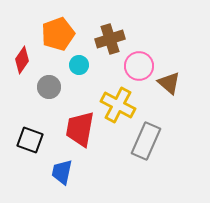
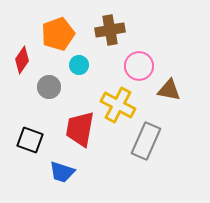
brown cross: moved 9 px up; rotated 8 degrees clockwise
brown triangle: moved 7 px down; rotated 30 degrees counterclockwise
blue trapezoid: rotated 84 degrees counterclockwise
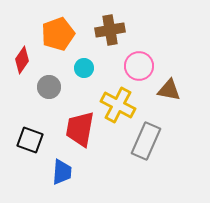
cyan circle: moved 5 px right, 3 px down
blue trapezoid: rotated 104 degrees counterclockwise
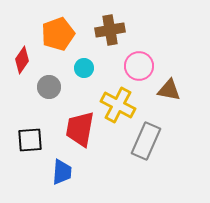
black square: rotated 24 degrees counterclockwise
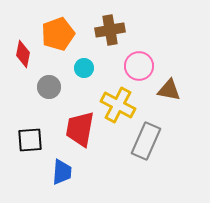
red diamond: moved 1 px right, 6 px up; rotated 24 degrees counterclockwise
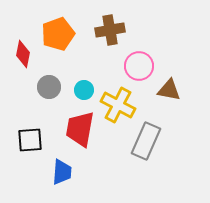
cyan circle: moved 22 px down
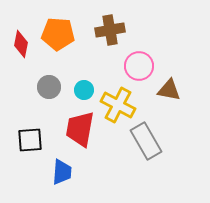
orange pentagon: rotated 24 degrees clockwise
red diamond: moved 2 px left, 10 px up
gray rectangle: rotated 54 degrees counterclockwise
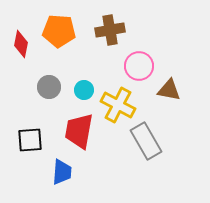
orange pentagon: moved 1 px right, 3 px up
red trapezoid: moved 1 px left, 2 px down
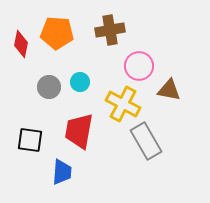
orange pentagon: moved 2 px left, 2 px down
cyan circle: moved 4 px left, 8 px up
yellow cross: moved 5 px right, 1 px up
black square: rotated 12 degrees clockwise
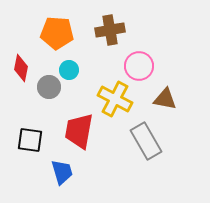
red diamond: moved 24 px down
cyan circle: moved 11 px left, 12 px up
brown triangle: moved 4 px left, 9 px down
yellow cross: moved 8 px left, 5 px up
blue trapezoid: rotated 20 degrees counterclockwise
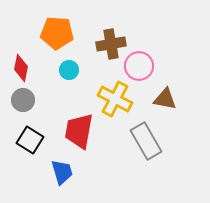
brown cross: moved 1 px right, 14 px down
gray circle: moved 26 px left, 13 px down
black square: rotated 24 degrees clockwise
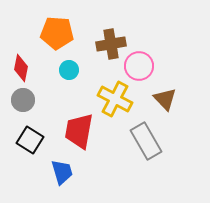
brown triangle: rotated 35 degrees clockwise
